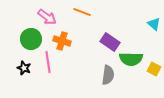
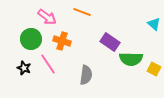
pink line: moved 2 px down; rotated 25 degrees counterclockwise
gray semicircle: moved 22 px left
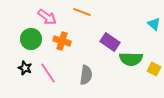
pink line: moved 9 px down
black star: moved 1 px right
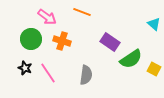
green semicircle: rotated 35 degrees counterclockwise
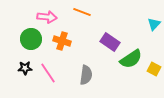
pink arrow: rotated 30 degrees counterclockwise
cyan triangle: rotated 32 degrees clockwise
black star: rotated 24 degrees counterclockwise
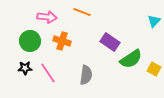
cyan triangle: moved 3 px up
green circle: moved 1 px left, 2 px down
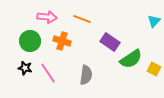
orange line: moved 7 px down
black star: rotated 16 degrees clockwise
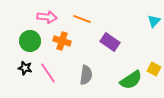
green semicircle: moved 21 px down
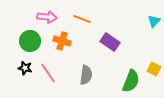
green semicircle: moved 1 px down; rotated 35 degrees counterclockwise
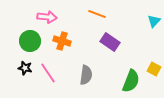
orange line: moved 15 px right, 5 px up
